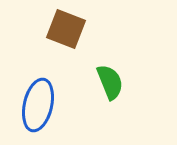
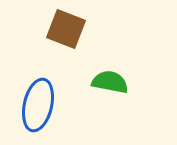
green semicircle: rotated 57 degrees counterclockwise
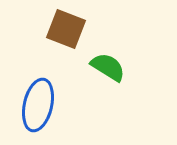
green semicircle: moved 2 px left, 15 px up; rotated 21 degrees clockwise
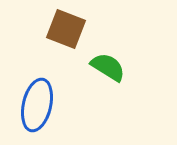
blue ellipse: moved 1 px left
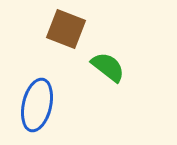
green semicircle: rotated 6 degrees clockwise
